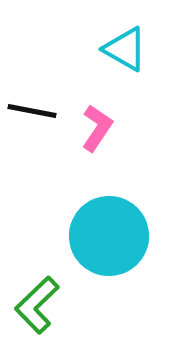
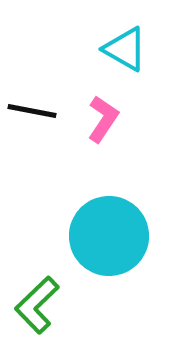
pink L-shape: moved 6 px right, 9 px up
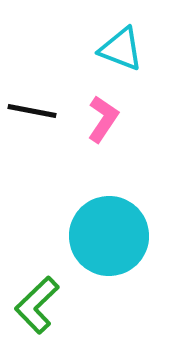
cyan triangle: moved 4 px left; rotated 9 degrees counterclockwise
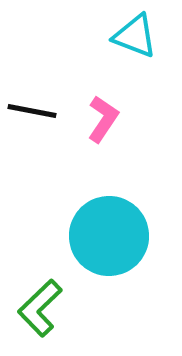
cyan triangle: moved 14 px right, 13 px up
green L-shape: moved 3 px right, 3 px down
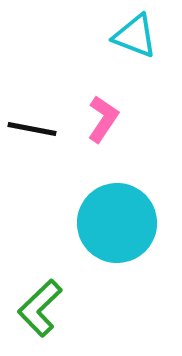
black line: moved 18 px down
cyan circle: moved 8 px right, 13 px up
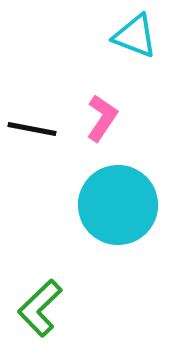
pink L-shape: moved 1 px left, 1 px up
cyan circle: moved 1 px right, 18 px up
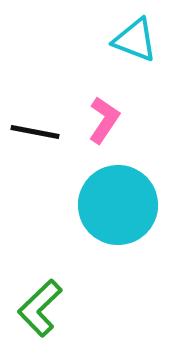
cyan triangle: moved 4 px down
pink L-shape: moved 2 px right, 2 px down
black line: moved 3 px right, 3 px down
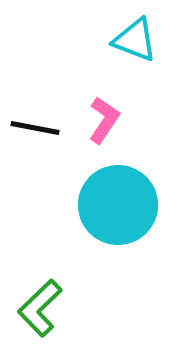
black line: moved 4 px up
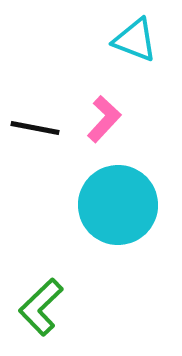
pink L-shape: moved 1 px up; rotated 9 degrees clockwise
green L-shape: moved 1 px right, 1 px up
